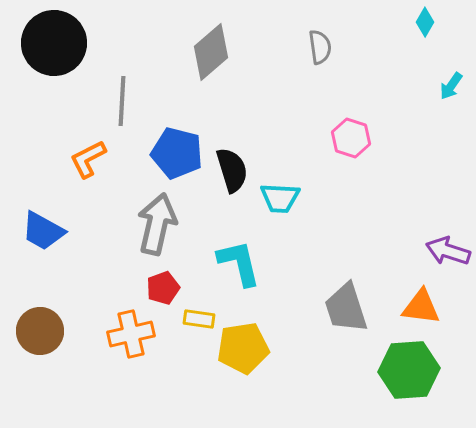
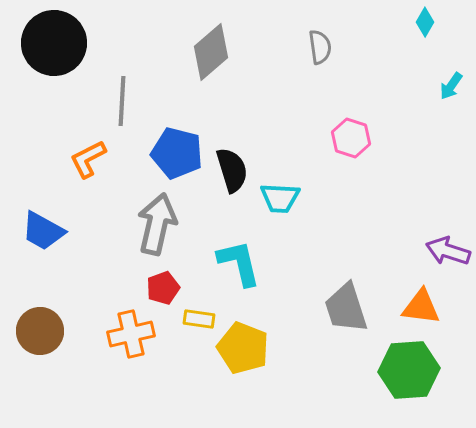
yellow pentagon: rotated 30 degrees clockwise
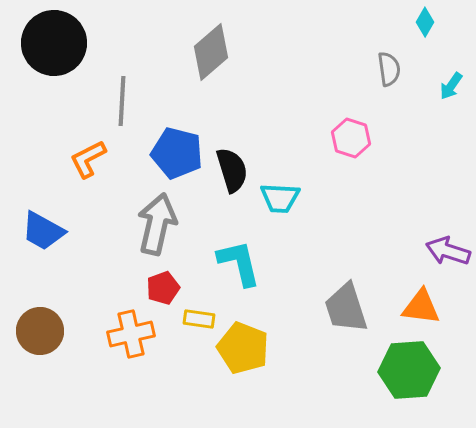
gray semicircle: moved 69 px right, 22 px down
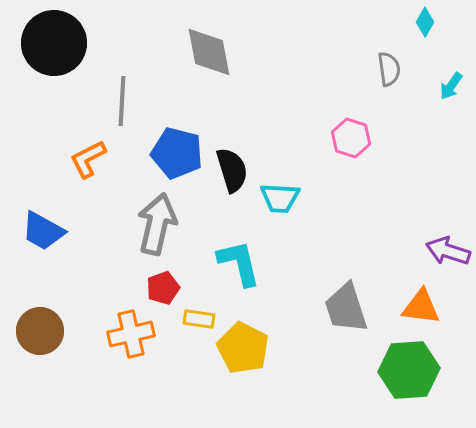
gray diamond: moved 2 px left; rotated 60 degrees counterclockwise
yellow pentagon: rotated 6 degrees clockwise
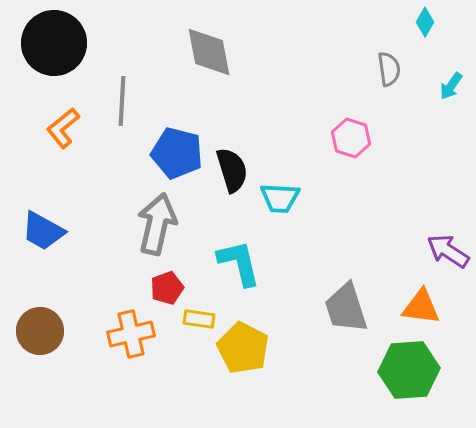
orange L-shape: moved 25 px left, 31 px up; rotated 12 degrees counterclockwise
purple arrow: rotated 15 degrees clockwise
red pentagon: moved 4 px right
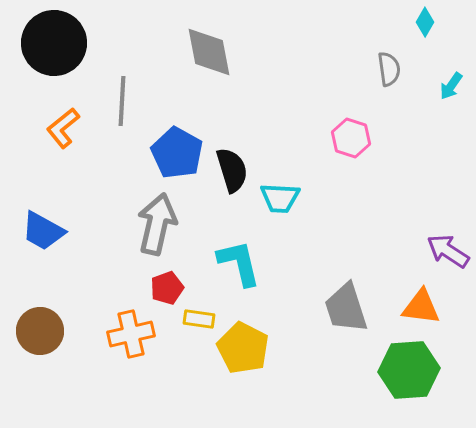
blue pentagon: rotated 15 degrees clockwise
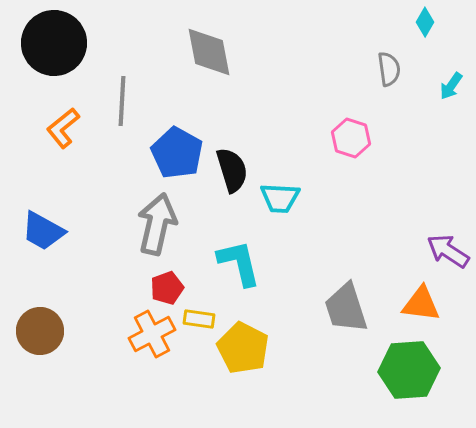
orange triangle: moved 3 px up
orange cross: moved 21 px right; rotated 15 degrees counterclockwise
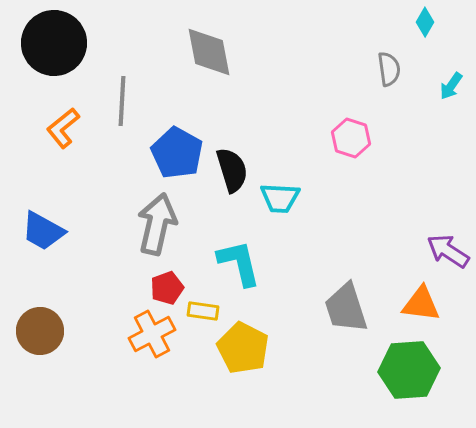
yellow rectangle: moved 4 px right, 8 px up
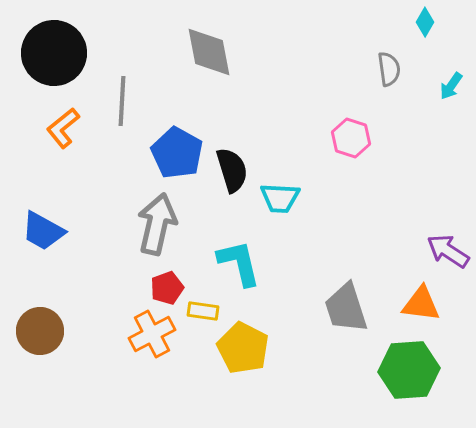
black circle: moved 10 px down
